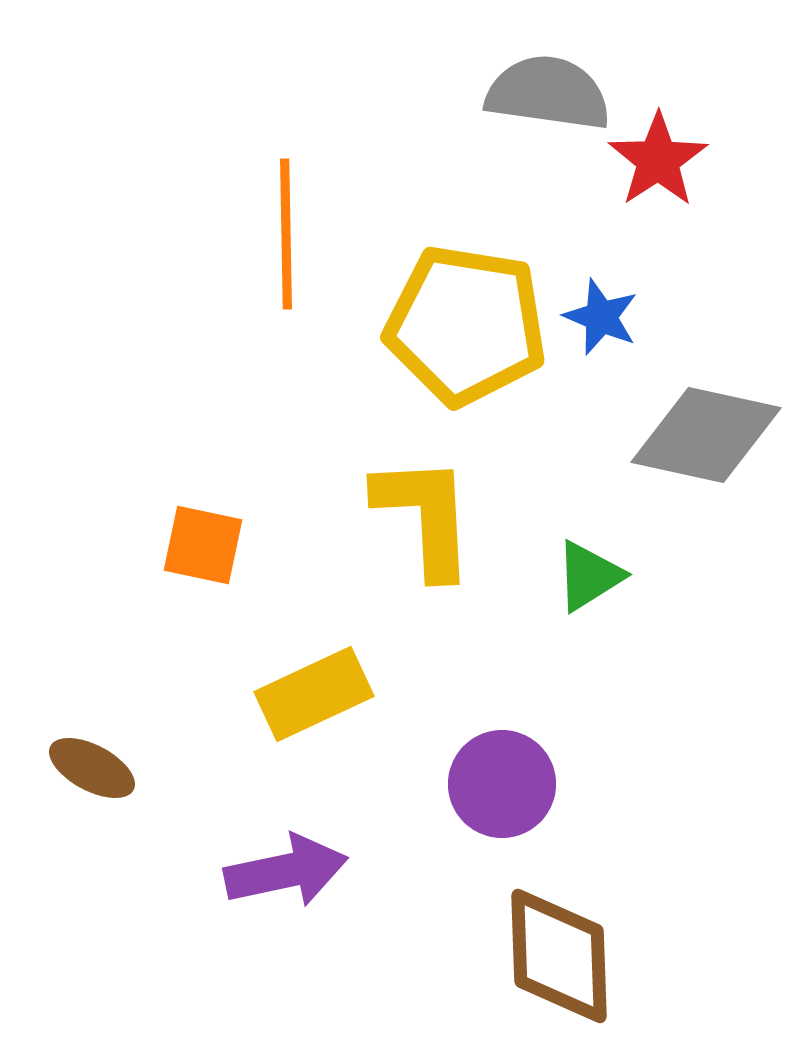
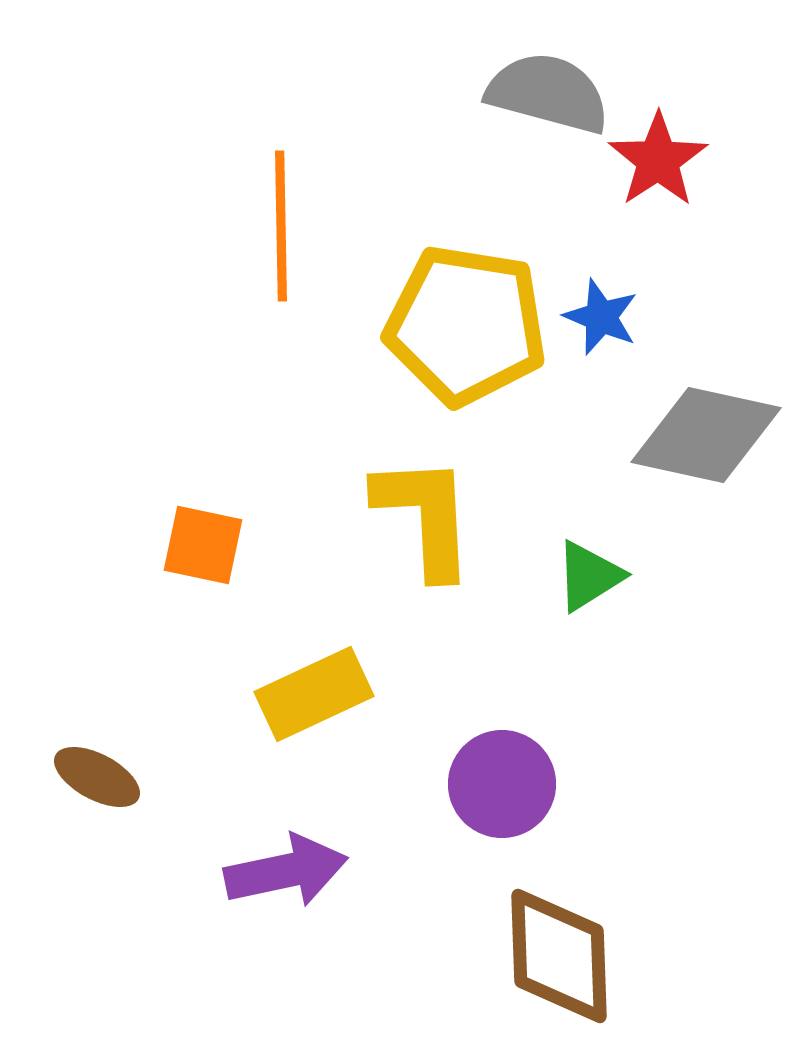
gray semicircle: rotated 7 degrees clockwise
orange line: moved 5 px left, 8 px up
brown ellipse: moved 5 px right, 9 px down
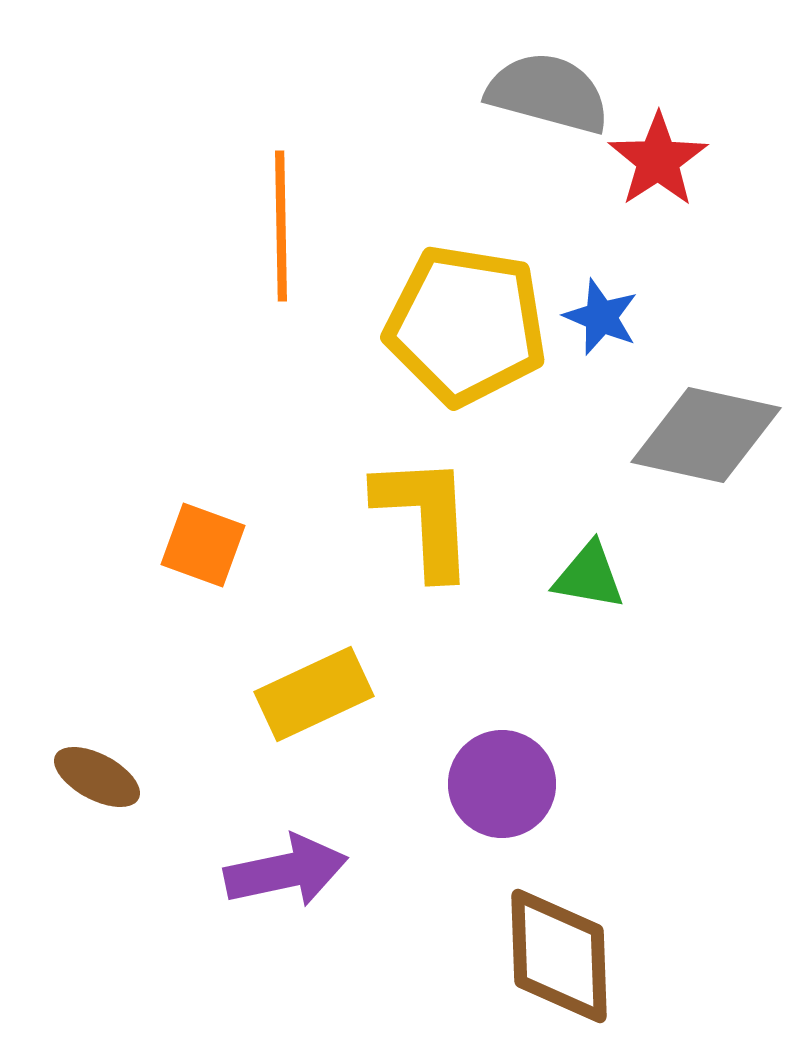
orange square: rotated 8 degrees clockwise
green triangle: rotated 42 degrees clockwise
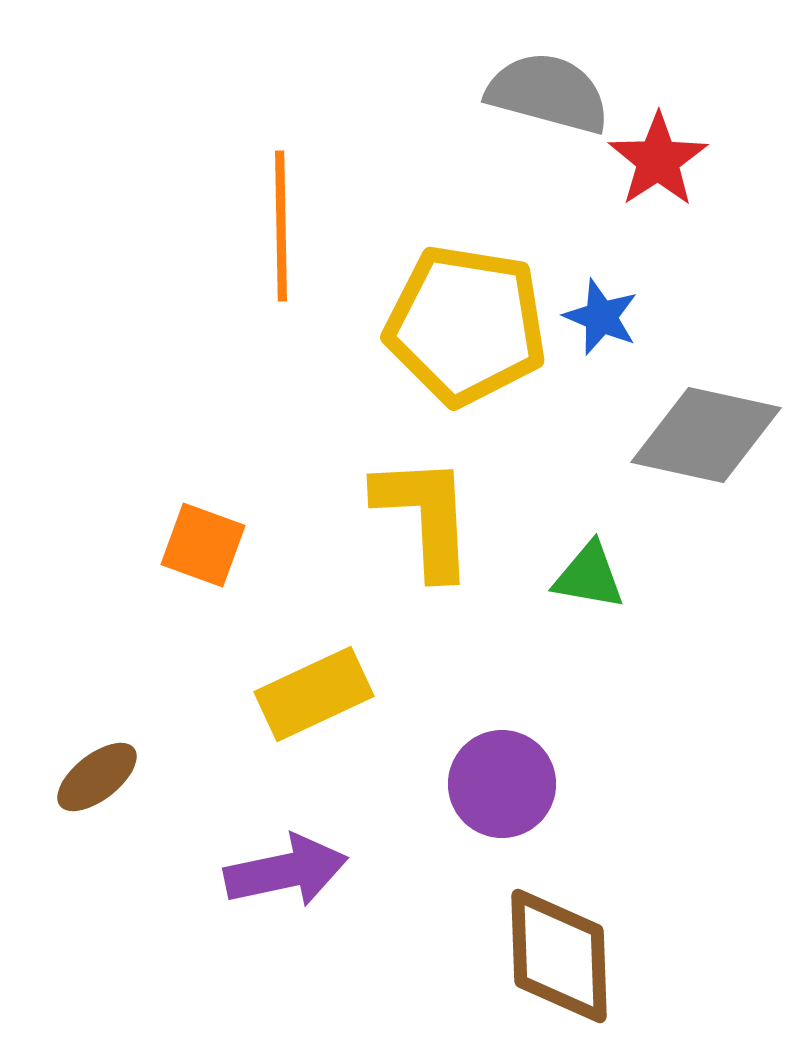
brown ellipse: rotated 66 degrees counterclockwise
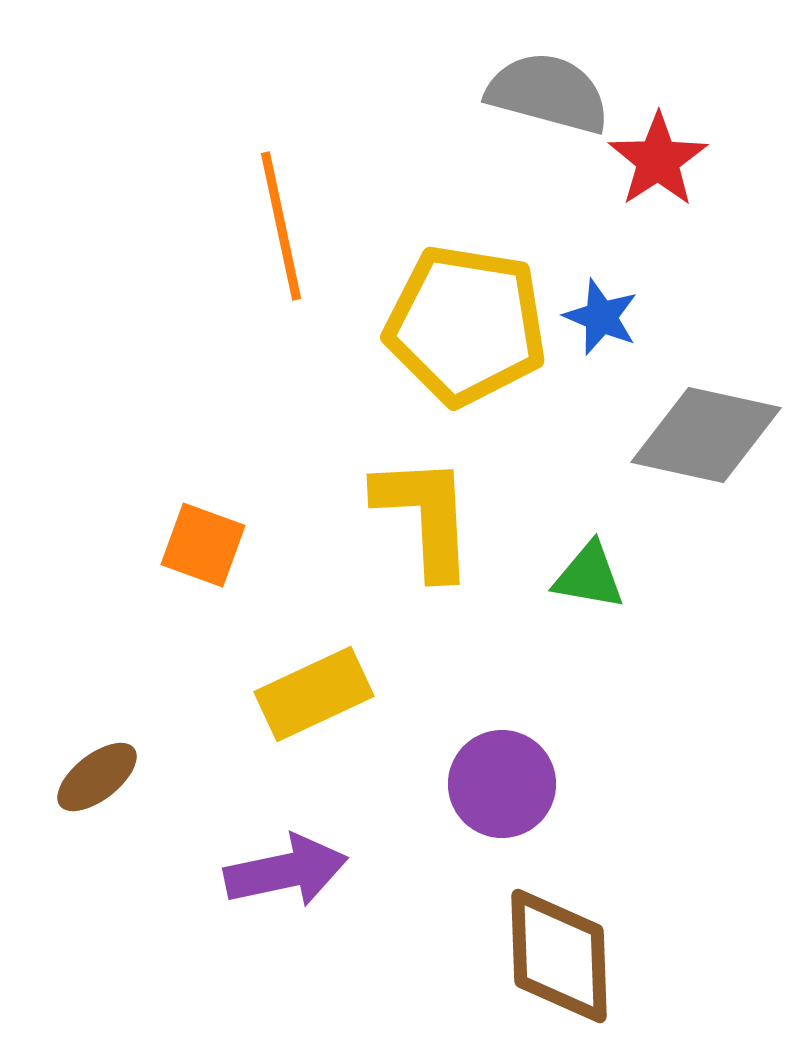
orange line: rotated 11 degrees counterclockwise
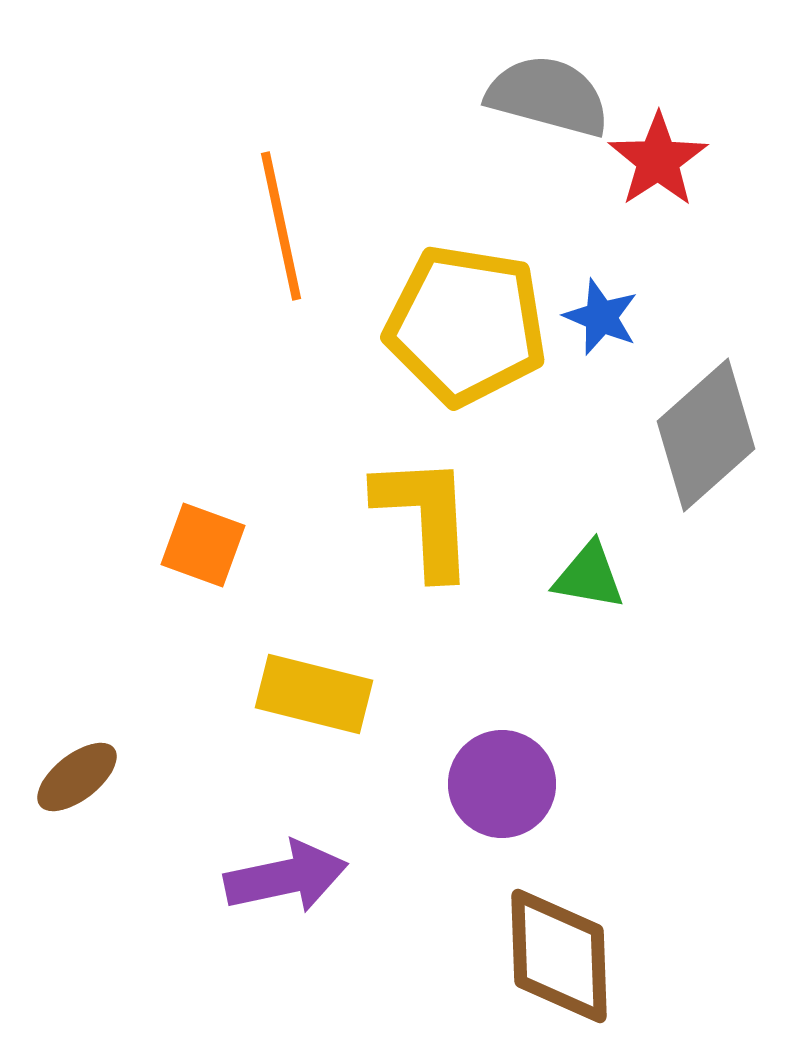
gray semicircle: moved 3 px down
gray diamond: rotated 54 degrees counterclockwise
yellow rectangle: rotated 39 degrees clockwise
brown ellipse: moved 20 px left
purple arrow: moved 6 px down
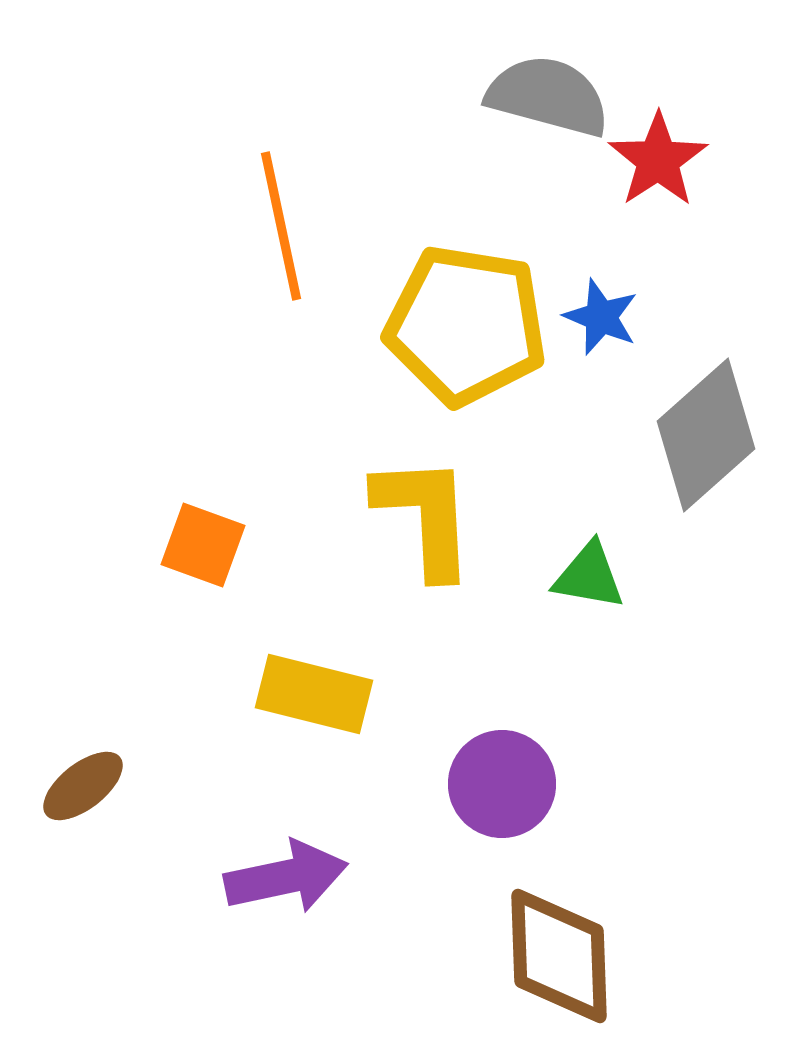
brown ellipse: moved 6 px right, 9 px down
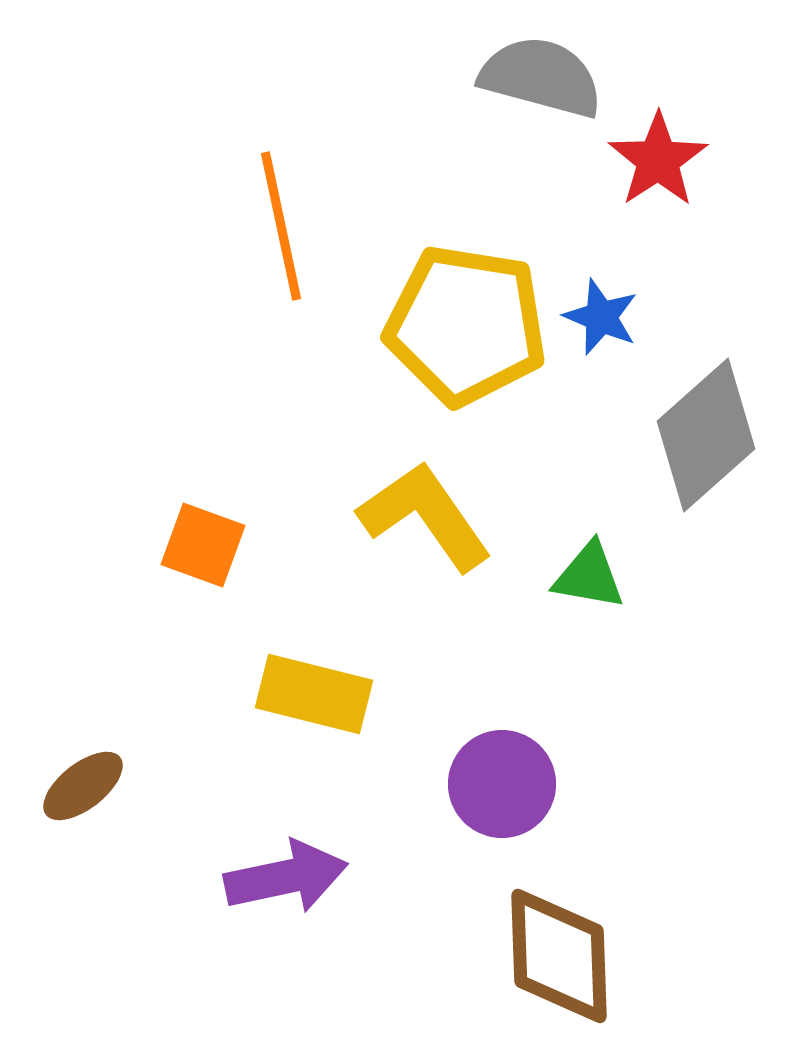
gray semicircle: moved 7 px left, 19 px up
yellow L-shape: rotated 32 degrees counterclockwise
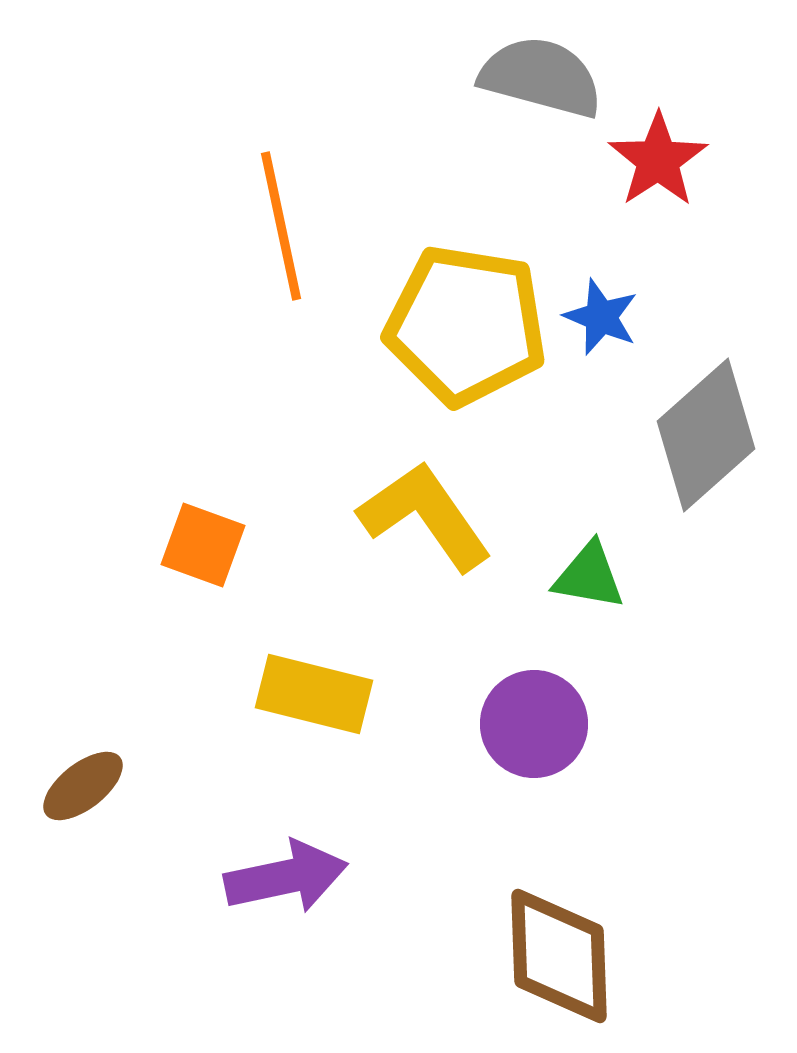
purple circle: moved 32 px right, 60 px up
